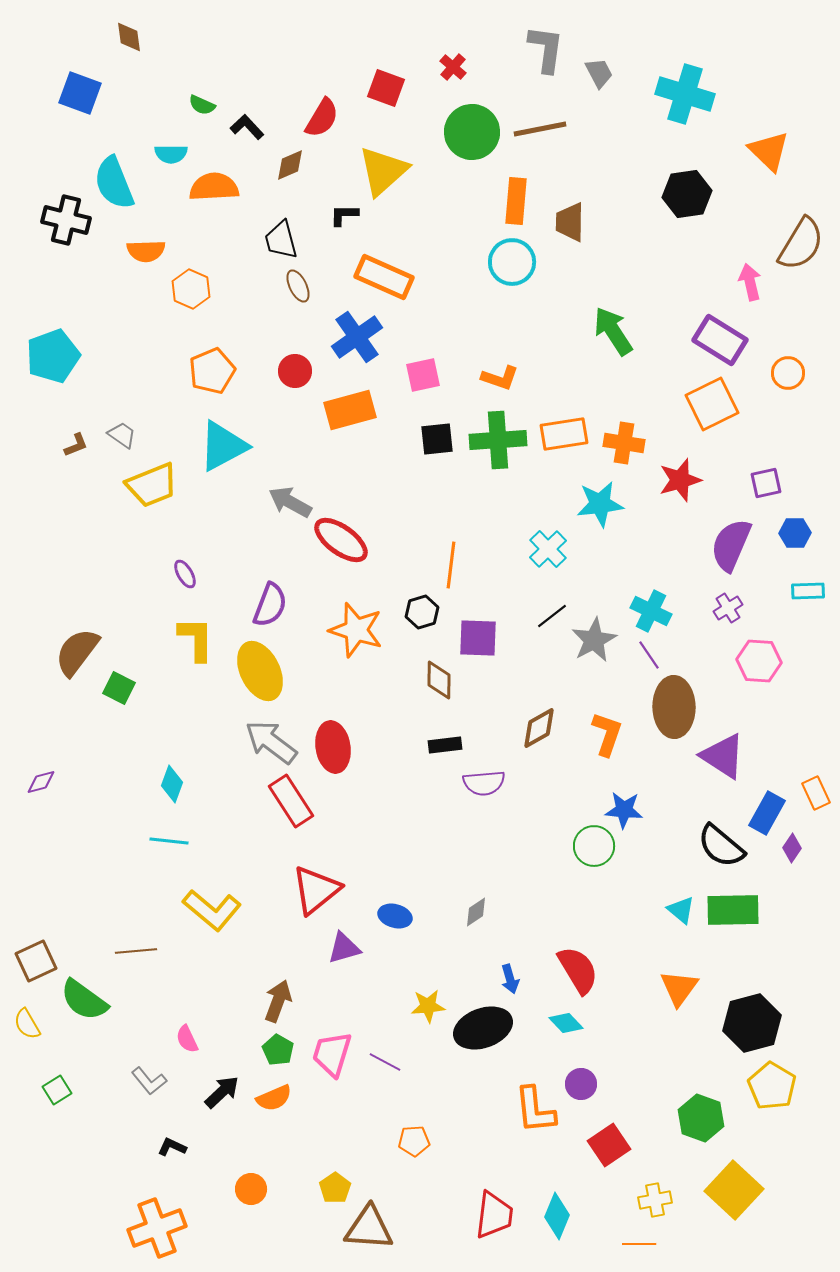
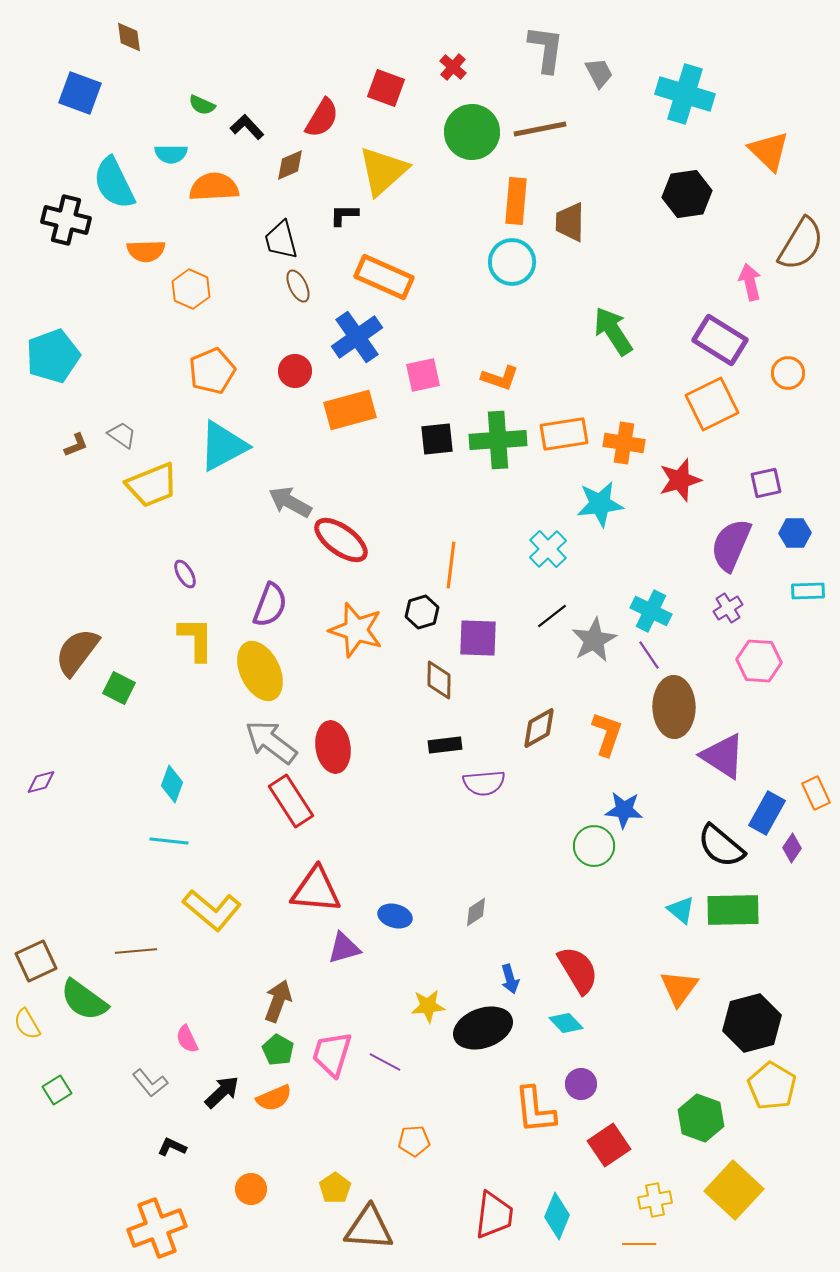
cyan semicircle at (114, 183): rotated 4 degrees counterclockwise
red triangle at (316, 890): rotated 44 degrees clockwise
gray L-shape at (149, 1081): moved 1 px right, 2 px down
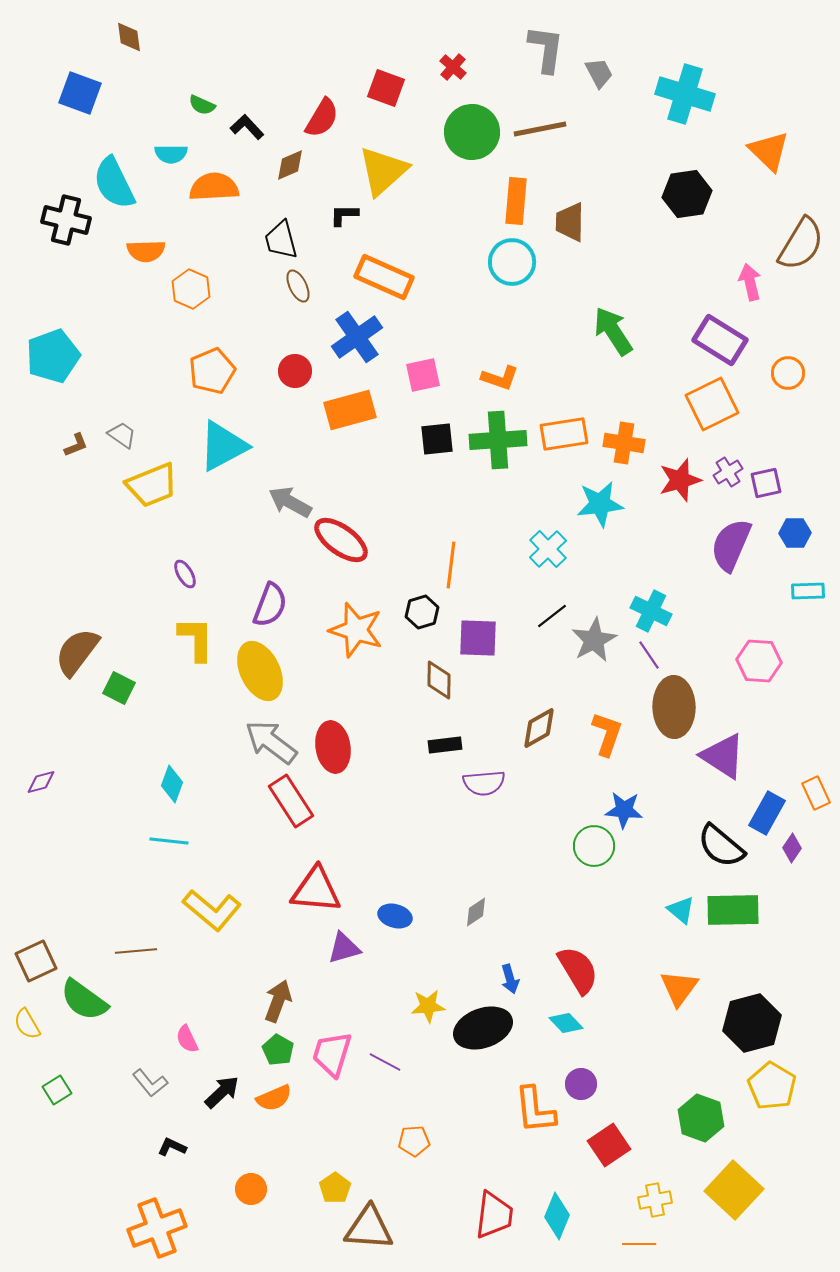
purple cross at (728, 608): moved 136 px up
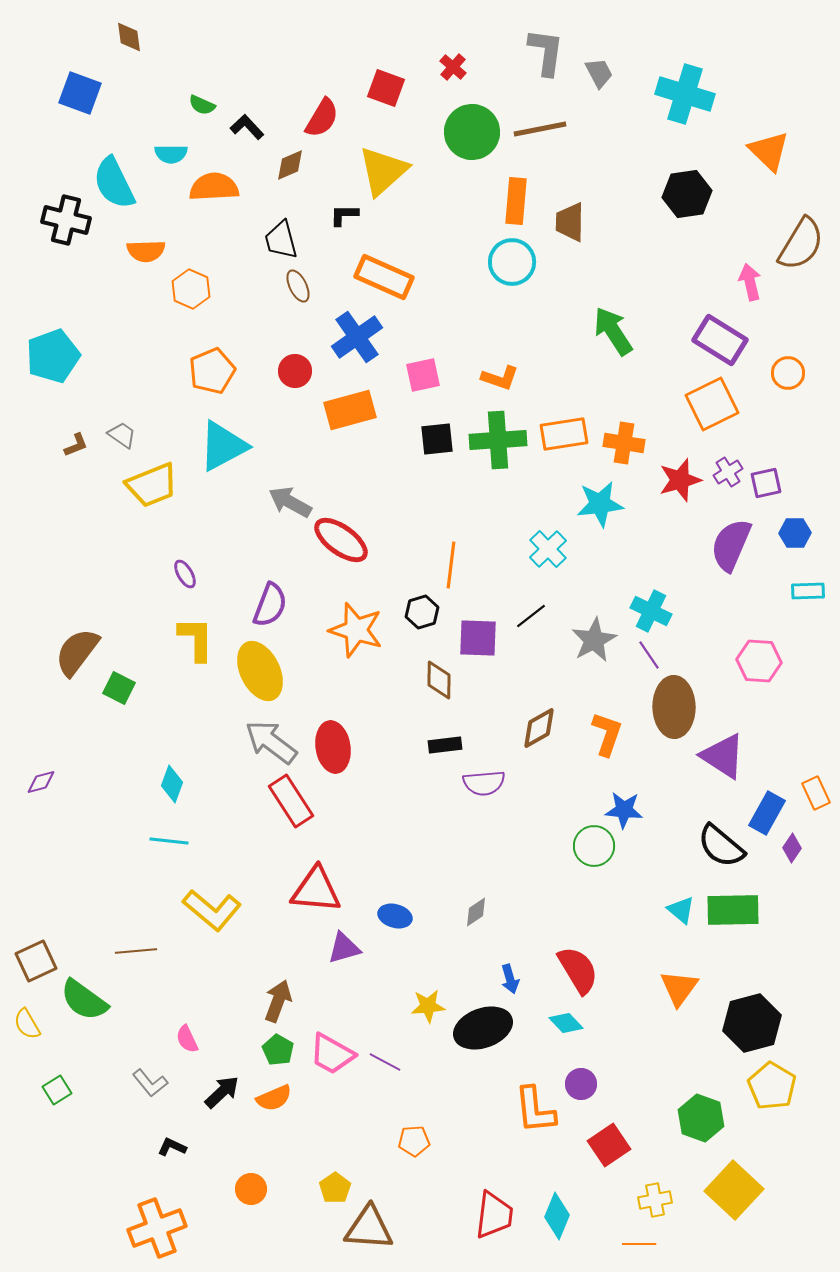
gray L-shape at (546, 49): moved 3 px down
black line at (552, 616): moved 21 px left
pink trapezoid at (332, 1054): rotated 78 degrees counterclockwise
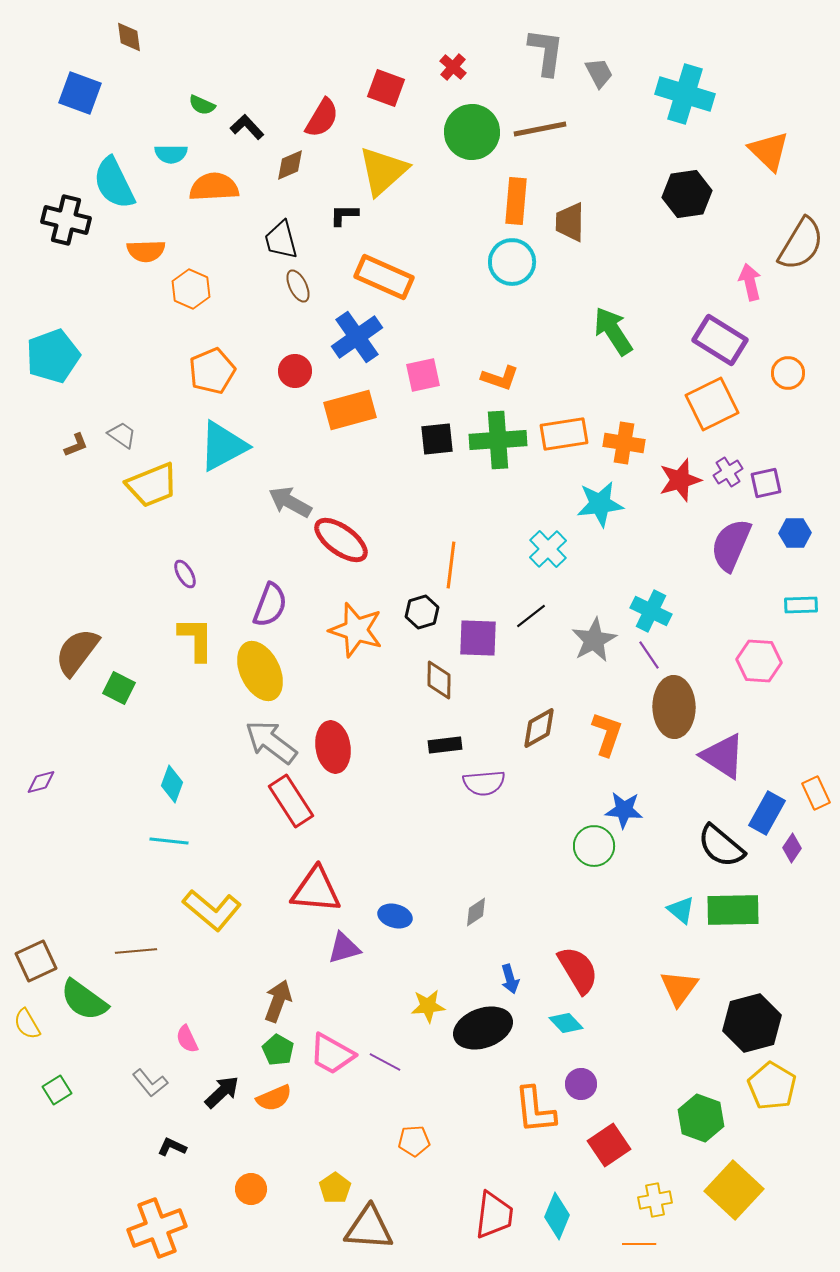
cyan rectangle at (808, 591): moved 7 px left, 14 px down
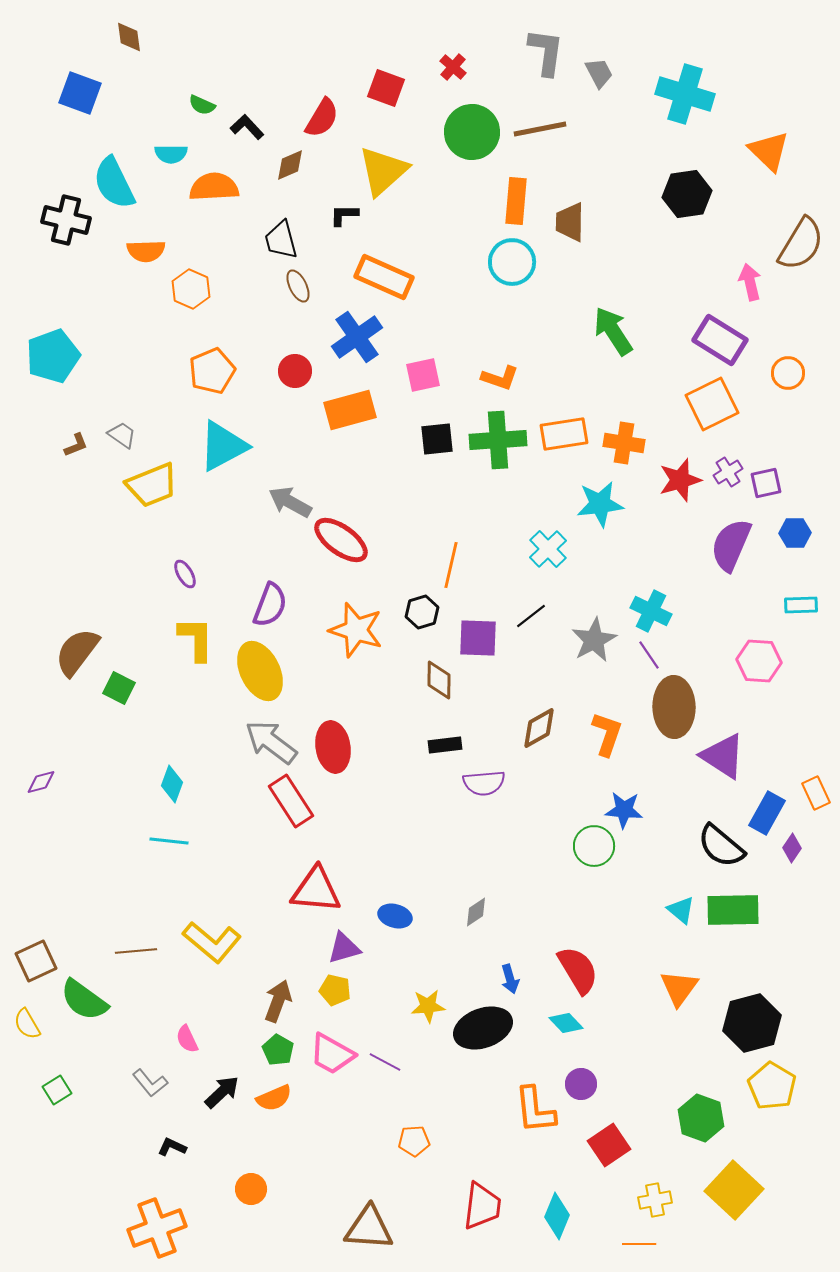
orange line at (451, 565): rotated 6 degrees clockwise
yellow L-shape at (212, 910): moved 32 px down
yellow pentagon at (335, 1188): moved 198 px up; rotated 24 degrees counterclockwise
red trapezoid at (494, 1215): moved 12 px left, 9 px up
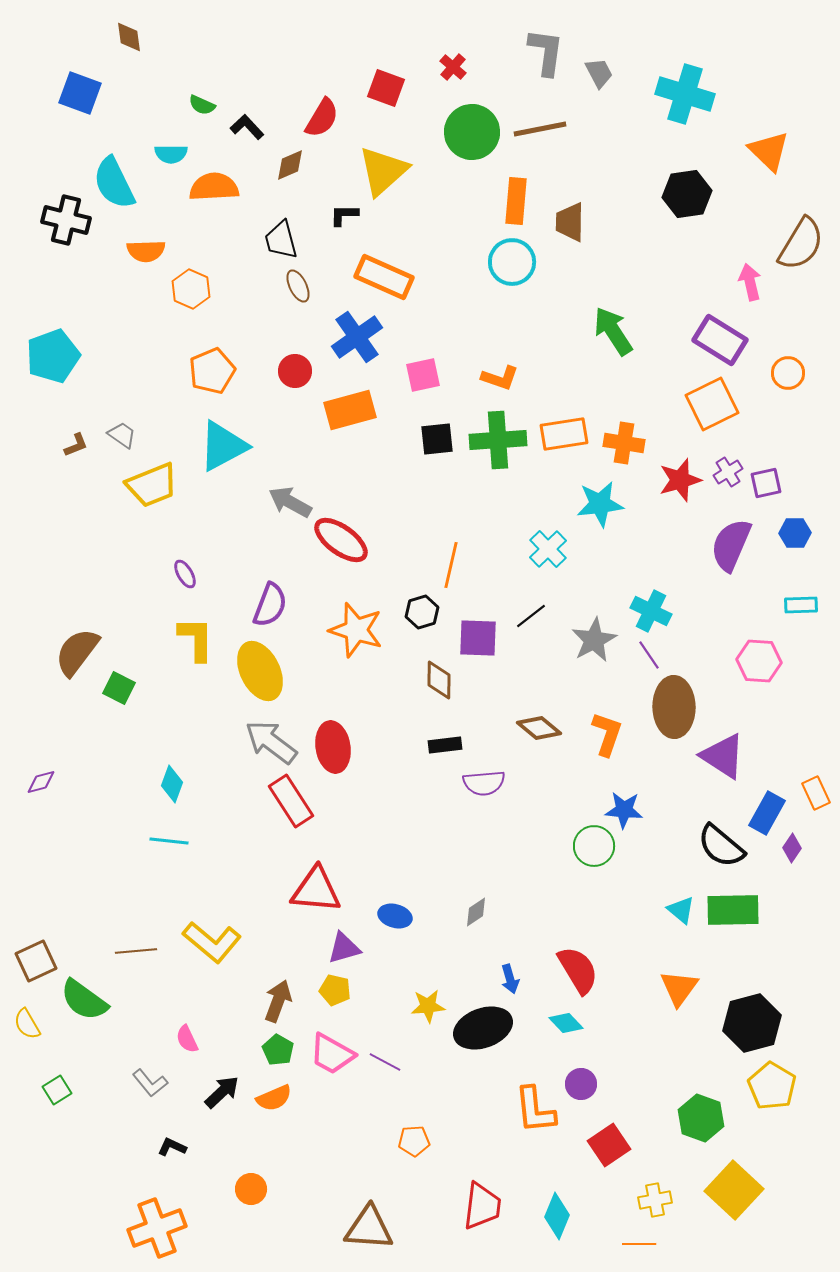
brown diamond at (539, 728): rotated 69 degrees clockwise
